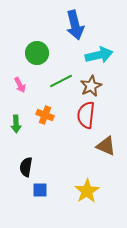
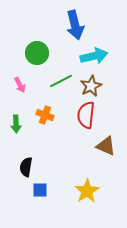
cyan arrow: moved 5 px left, 1 px down
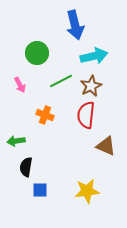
green arrow: moved 17 px down; rotated 84 degrees clockwise
yellow star: rotated 25 degrees clockwise
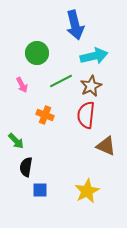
pink arrow: moved 2 px right
green arrow: rotated 126 degrees counterclockwise
yellow star: rotated 20 degrees counterclockwise
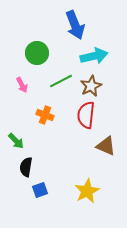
blue arrow: rotated 8 degrees counterclockwise
blue square: rotated 21 degrees counterclockwise
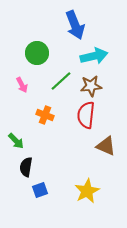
green line: rotated 15 degrees counterclockwise
brown star: rotated 20 degrees clockwise
